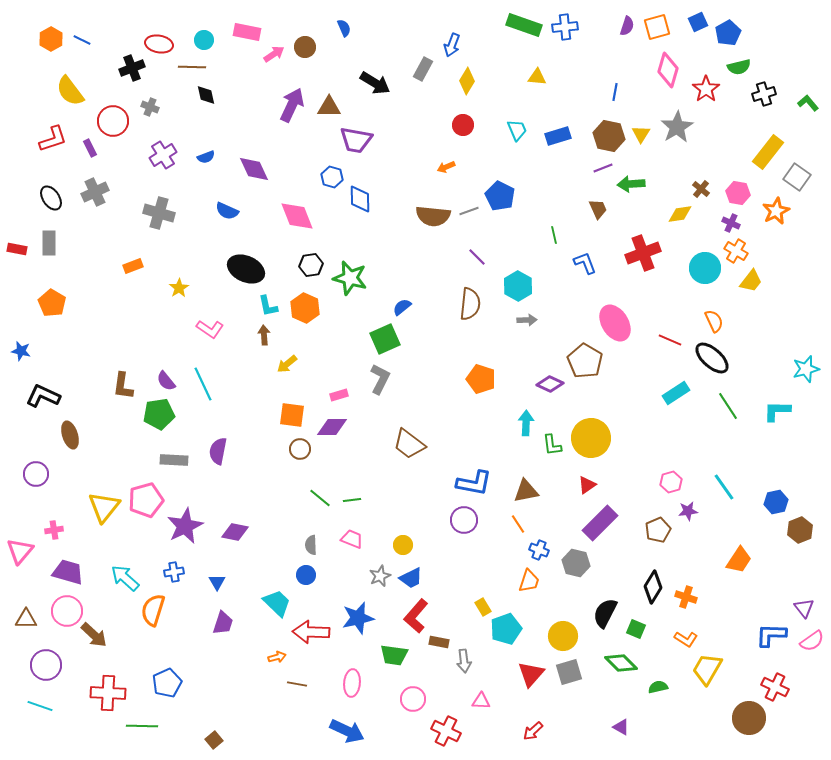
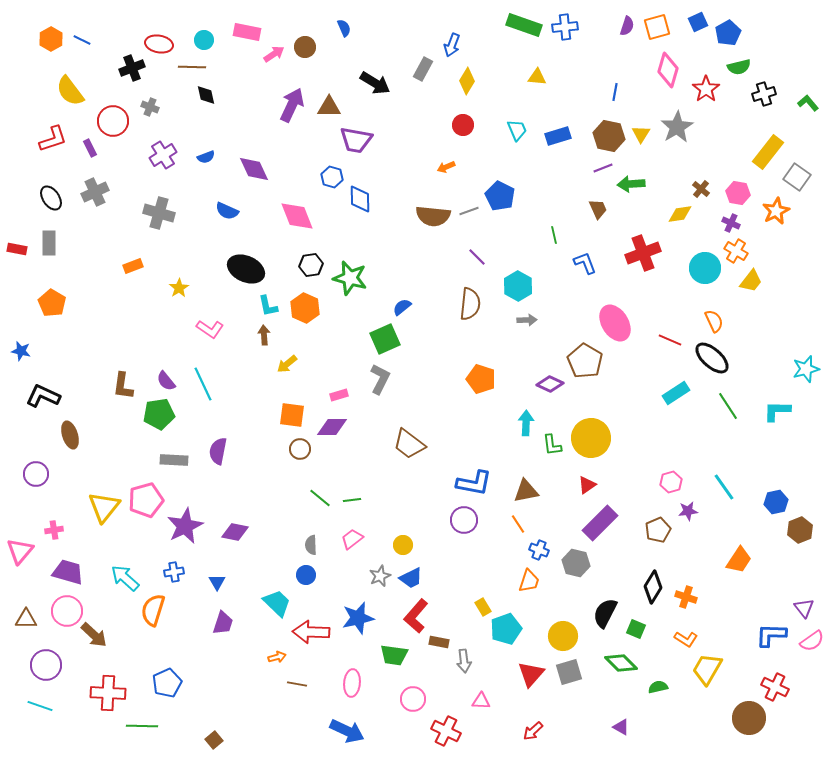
pink trapezoid at (352, 539): rotated 60 degrees counterclockwise
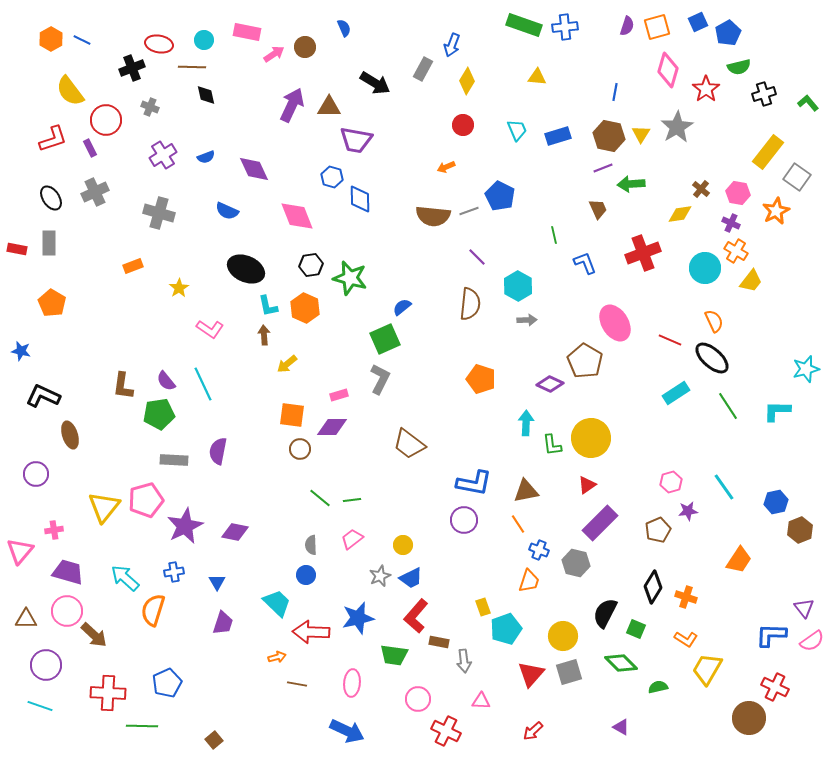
red circle at (113, 121): moved 7 px left, 1 px up
yellow rectangle at (483, 607): rotated 12 degrees clockwise
pink circle at (413, 699): moved 5 px right
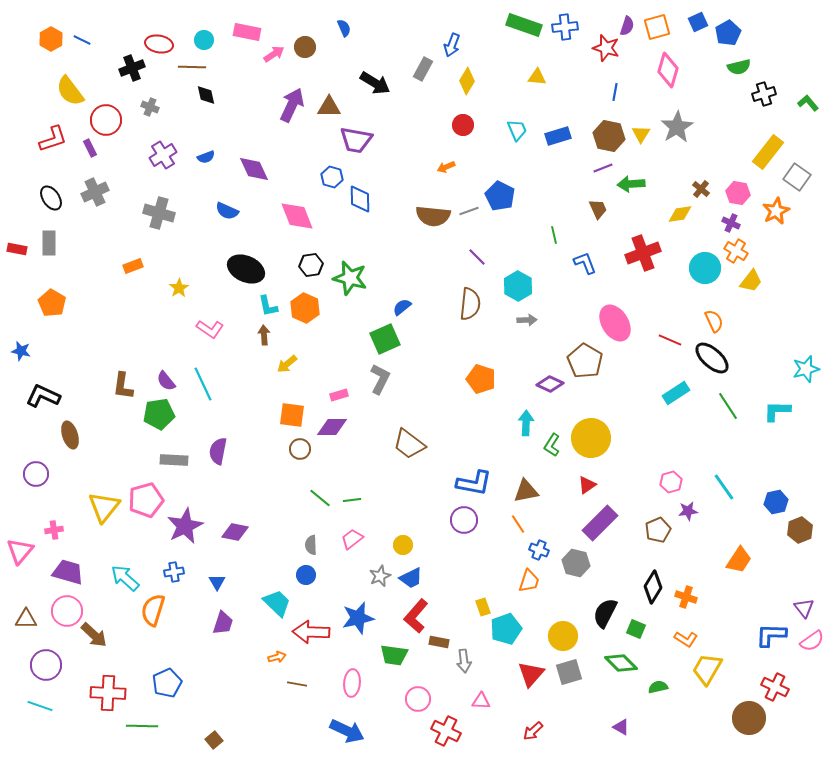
red star at (706, 89): moved 100 px left, 41 px up; rotated 20 degrees counterclockwise
green L-shape at (552, 445): rotated 40 degrees clockwise
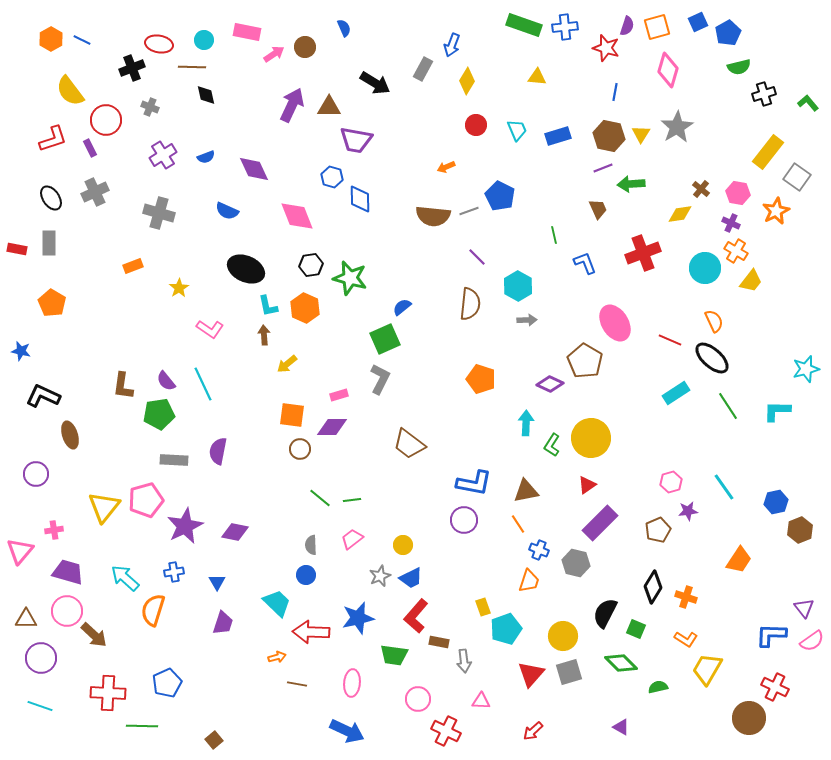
red circle at (463, 125): moved 13 px right
purple circle at (46, 665): moved 5 px left, 7 px up
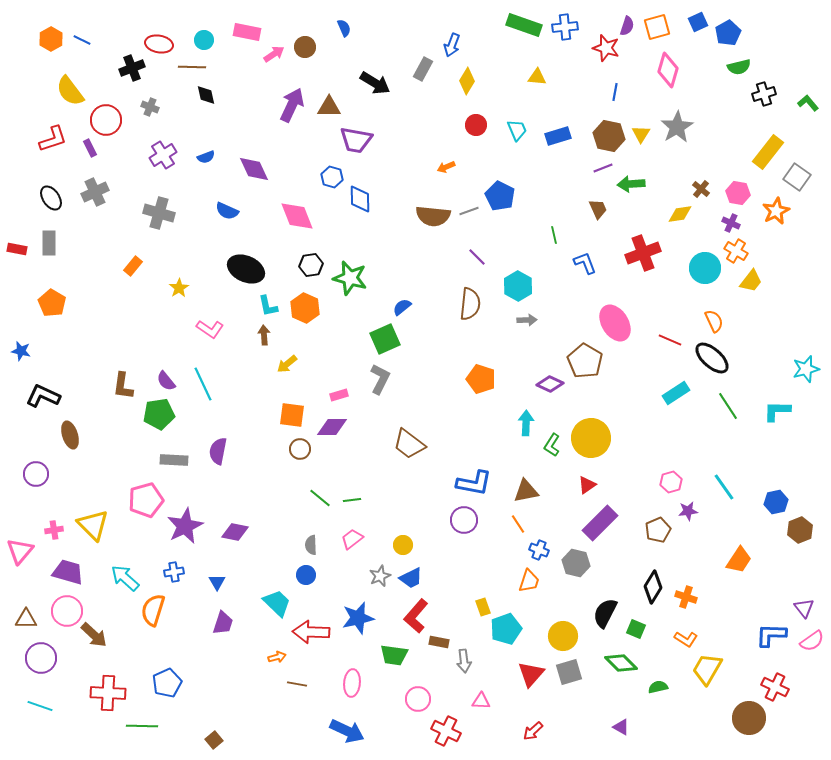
orange rectangle at (133, 266): rotated 30 degrees counterclockwise
yellow triangle at (104, 507): moved 11 px left, 18 px down; rotated 24 degrees counterclockwise
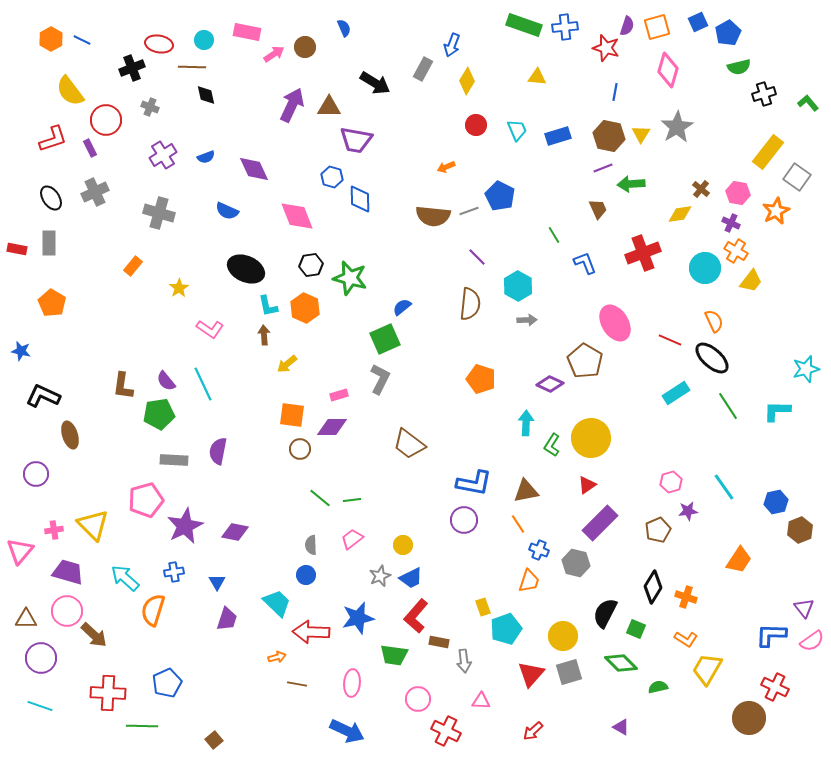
green line at (554, 235): rotated 18 degrees counterclockwise
purple trapezoid at (223, 623): moved 4 px right, 4 px up
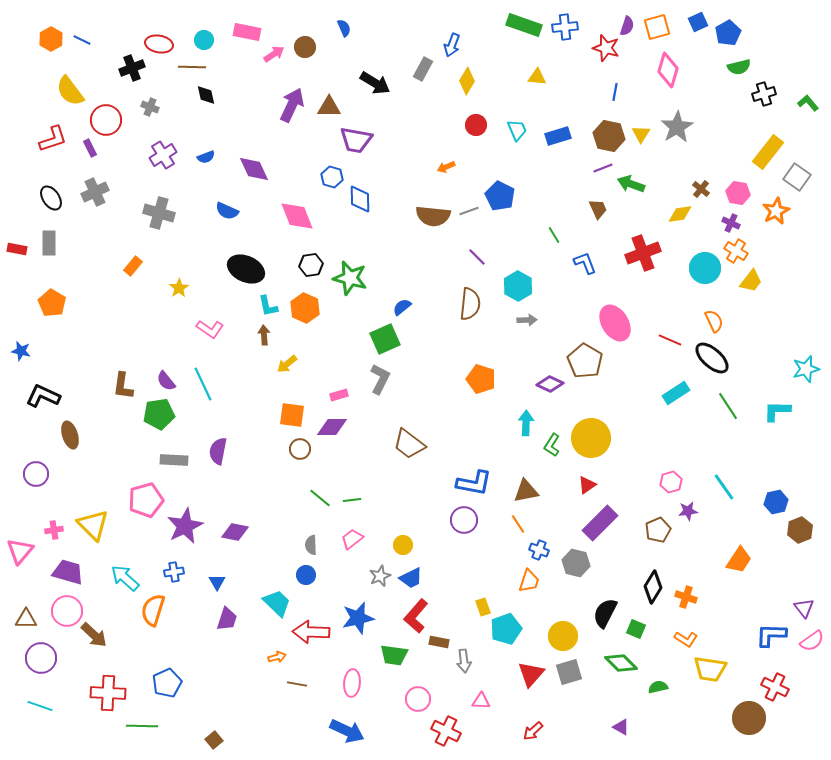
green arrow at (631, 184): rotated 24 degrees clockwise
yellow trapezoid at (707, 669): moved 3 px right; rotated 112 degrees counterclockwise
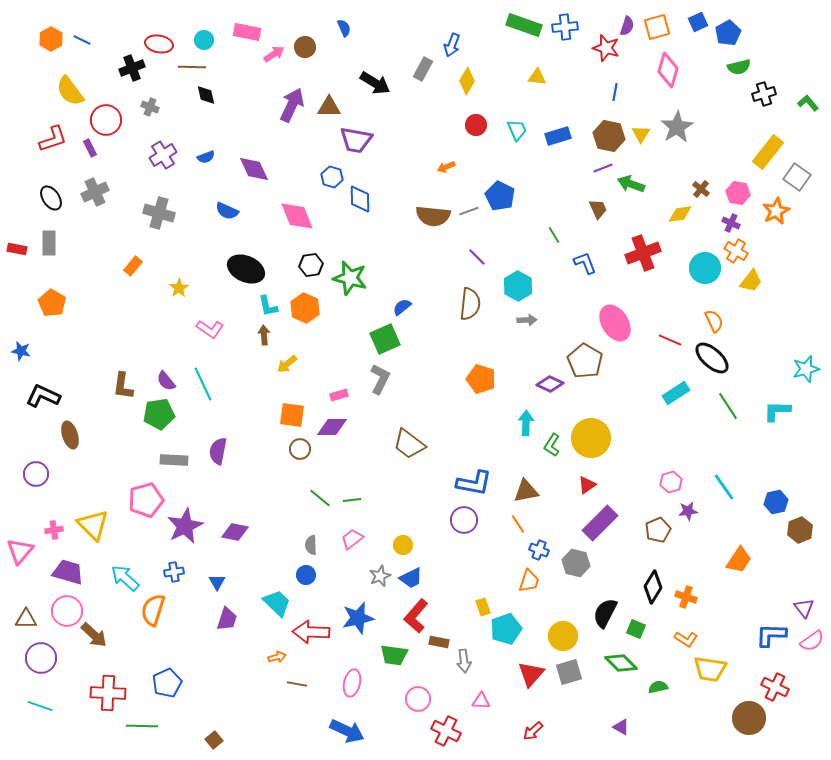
pink ellipse at (352, 683): rotated 8 degrees clockwise
